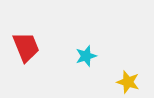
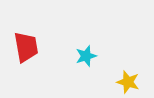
red trapezoid: rotated 12 degrees clockwise
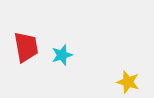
cyan star: moved 24 px left, 1 px up
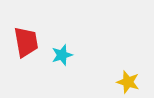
red trapezoid: moved 5 px up
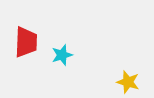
red trapezoid: rotated 12 degrees clockwise
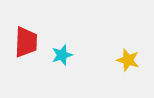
yellow star: moved 22 px up
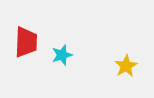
yellow star: moved 2 px left, 6 px down; rotated 25 degrees clockwise
